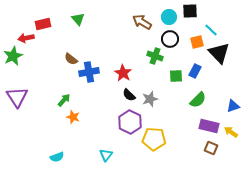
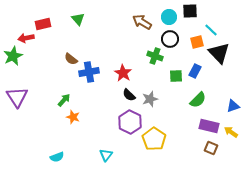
yellow pentagon: rotated 30 degrees clockwise
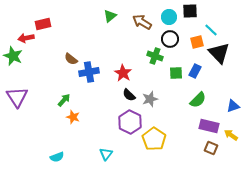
green triangle: moved 32 px right, 3 px up; rotated 32 degrees clockwise
green star: rotated 24 degrees counterclockwise
green square: moved 3 px up
yellow arrow: moved 3 px down
cyan triangle: moved 1 px up
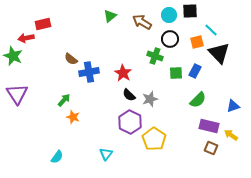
cyan circle: moved 2 px up
purple triangle: moved 3 px up
cyan semicircle: rotated 32 degrees counterclockwise
